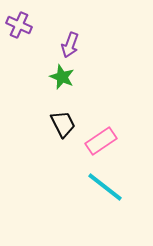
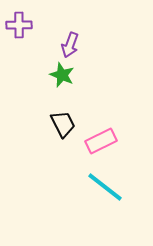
purple cross: rotated 25 degrees counterclockwise
green star: moved 2 px up
pink rectangle: rotated 8 degrees clockwise
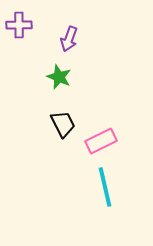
purple arrow: moved 1 px left, 6 px up
green star: moved 3 px left, 2 px down
cyan line: rotated 39 degrees clockwise
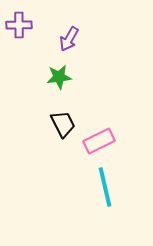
purple arrow: rotated 10 degrees clockwise
green star: rotated 30 degrees counterclockwise
pink rectangle: moved 2 px left
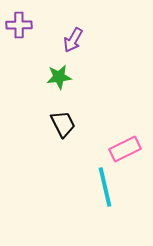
purple arrow: moved 4 px right, 1 px down
pink rectangle: moved 26 px right, 8 px down
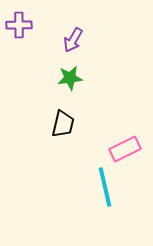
green star: moved 11 px right, 1 px down
black trapezoid: rotated 40 degrees clockwise
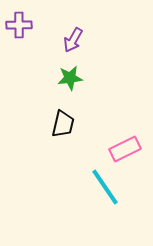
cyan line: rotated 21 degrees counterclockwise
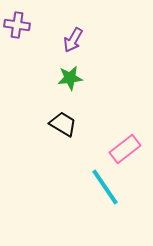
purple cross: moved 2 px left; rotated 10 degrees clockwise
black trapezoid: rotated 72 degrees counterclockwise
pink rectangle: rotated 12 degrees counterclockwise
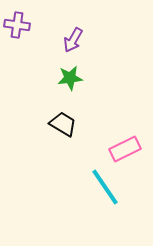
pink rectangle: rotated 12 degrees clockwise
